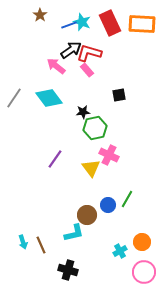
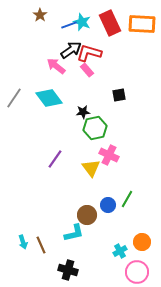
pink circle: moved 7 px left
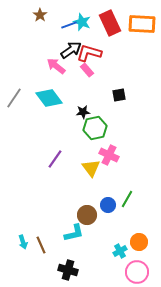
orange circle: moved 3 px left
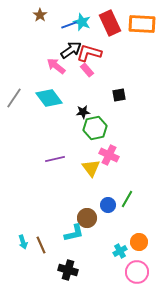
purple line: rotated 42 degrees clockwise
brown circle: moved 3 px down
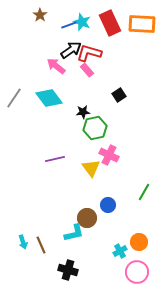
black square: rotated 24 degrees counterclockwise
green line: moved 17 px right, 7 px up
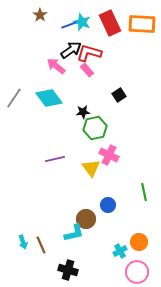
green line: rotated 42 degrees counterclockwise
brown circle: moved 1 px left, 1 px down
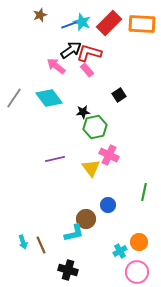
brown star: rotated 16 degrees clockwise
red rectangle: moved 1 px left; rotated 70 degrees clockwise
green hexagon: moved 1 px up
green line: rotated 24 degrees clockwise
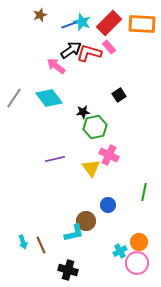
pink rectangle: moved 22 px right, 23 px up
brown circle: moved 2 px down
pink circle: moved 9 px up
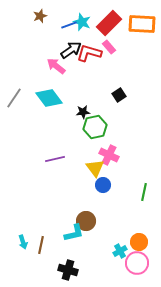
brown star: moved 1 px down
yellow triangle: moved 4 px right
blue circle: moved 5 px left, 20 px up
brown line: rotated 36 degrees clockwise
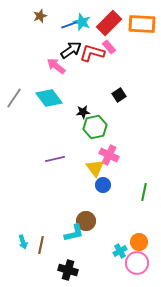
red L-shape: moved 3 px right
